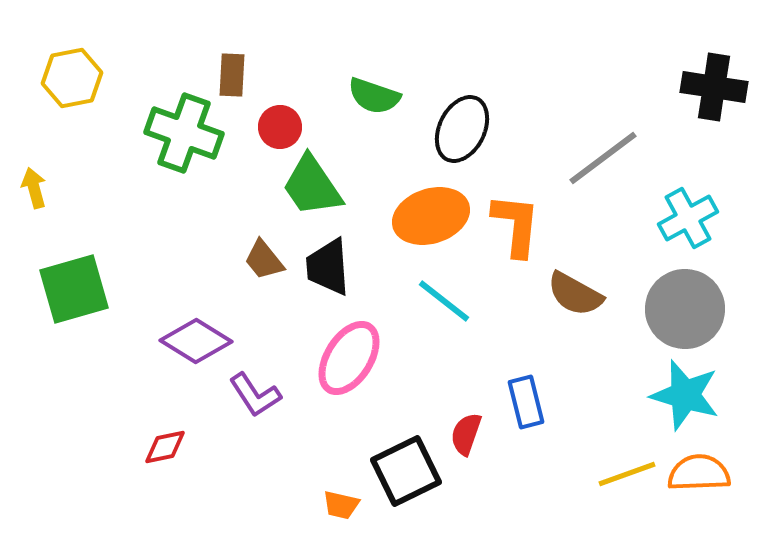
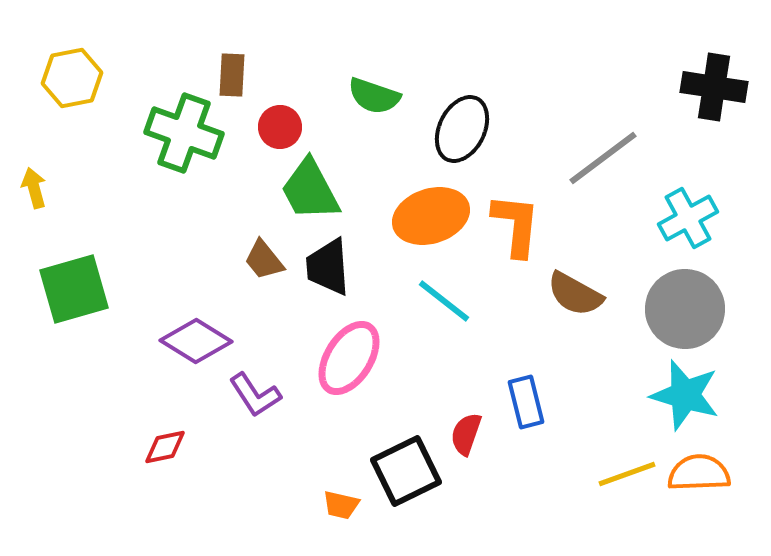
green trapezoid: moved 2 px left, 4 px down; rotated 6 degrees clockwise
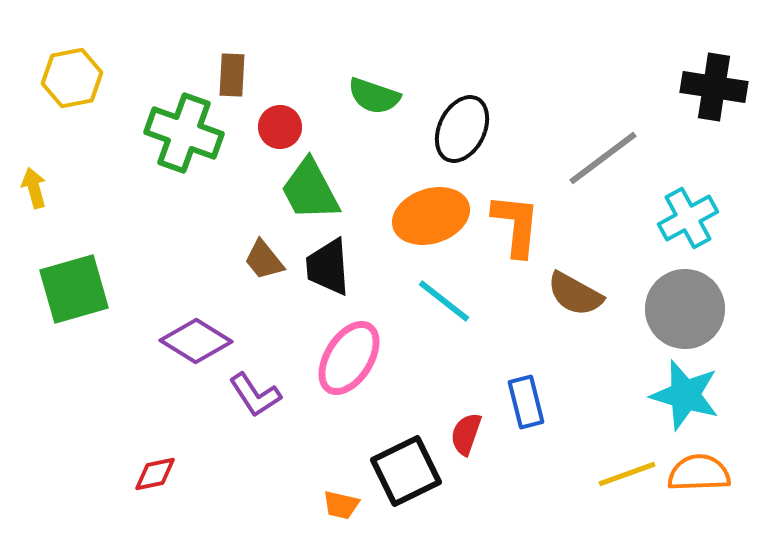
red diamond: moved 10 px left, 27 px down
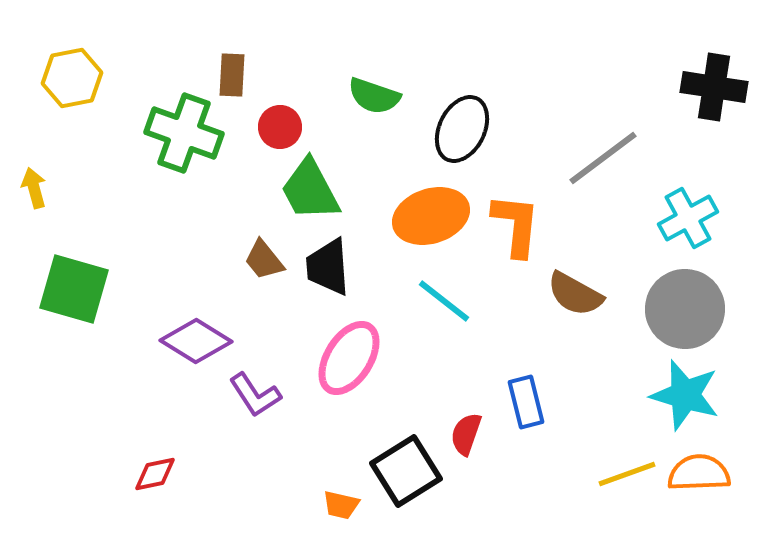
green square: rotated 32 degrees clockwise
black square: rotated 6 degrees counterclockwise
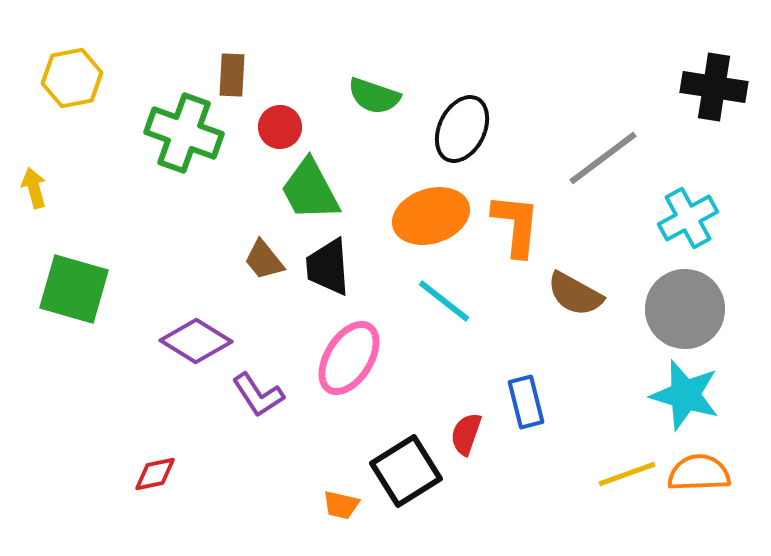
purple L-shape: moved 3 px right
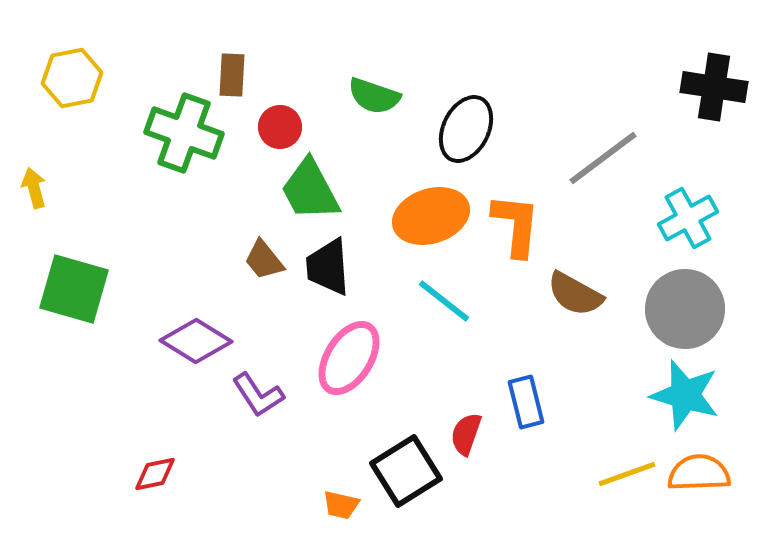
black ellipse: moved 4 px right
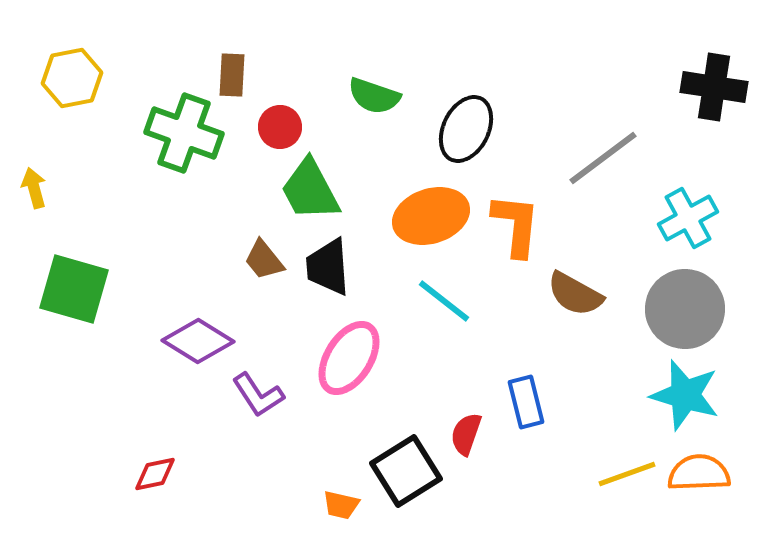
purple diamond: moved 2 px right
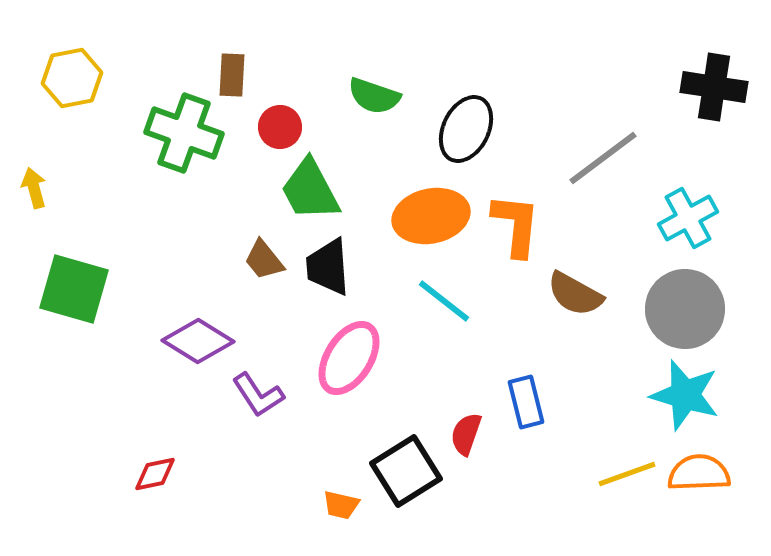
orange ellipse: rotated 6 degrees clockwise
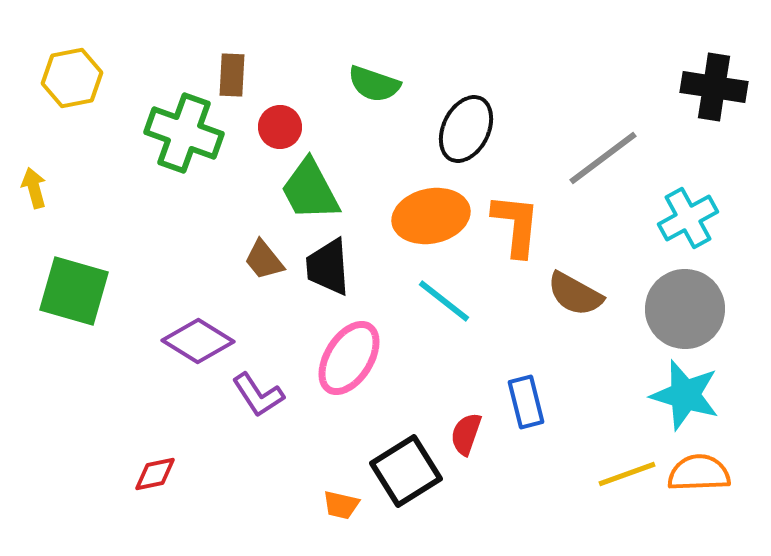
green semicircle: moved 12 px up
green square: moved 2 px down
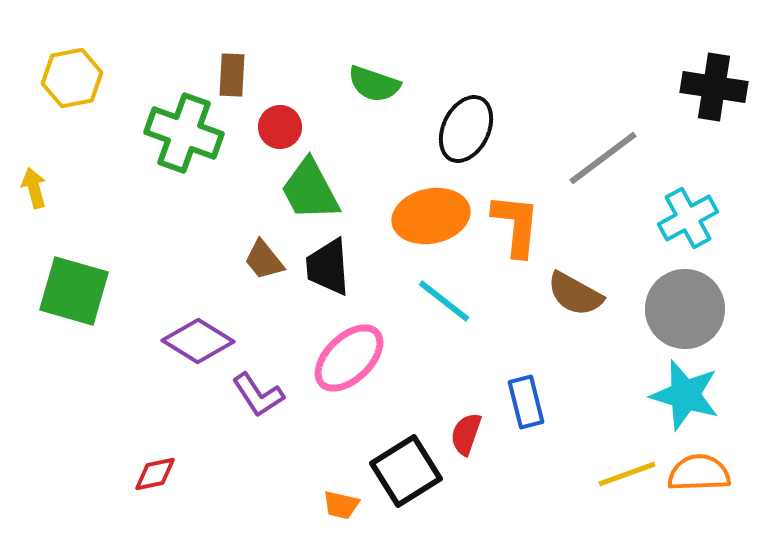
pink ellipse: rotated 14 degrees clockwise
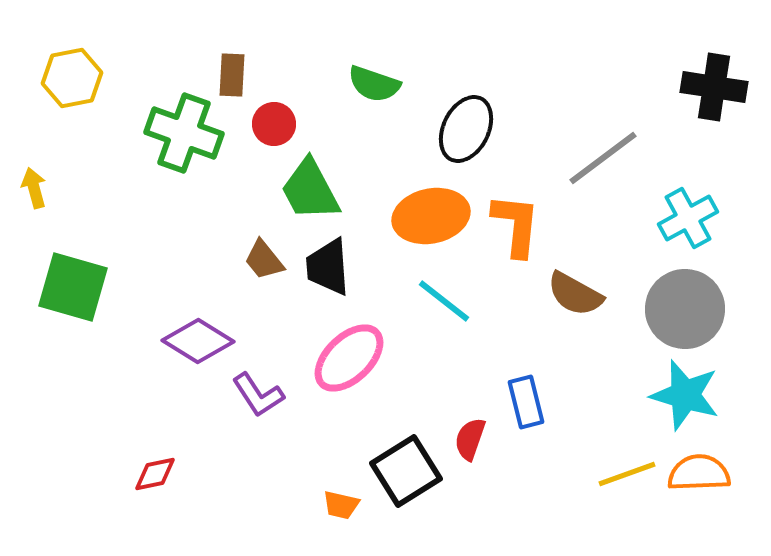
red circle: moved 6 px left, 3 px up
green square: moved 1 px left, 4 px up
red semicircle: moved 4 px right, 5 px down
